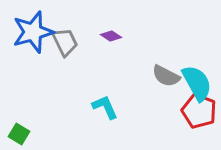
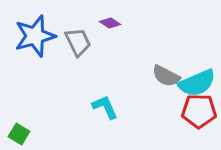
blue star: moved 2 px right, 4 px down
purple diamond: moved 1 px left, 13 px up
gray trapezoid: moved 13 px right
cyan semicircle: rotated 96 degrees clockwise
red pentagon: rotated 20 degrees counterclockwise
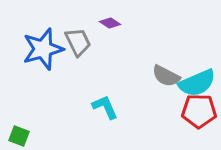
blue star: moved 8 px right, 13 px down
green square: moved 2 px down; rotated 10 degrees counterclockwise
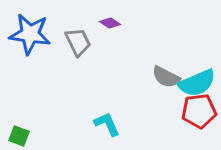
blue star: moved 13 px left, 15 px up; rotated 24 degrees clockwise
gray semicircle: moved 1 px down
cyan L-shape: moved 2 px right, 17 px down
red pentagon: rotated 8 degrees counterclockwise
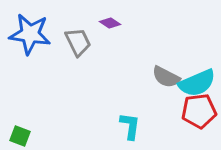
cyan L-shape: moved 23 px right, 2 px down; rotated 32 degrees clockwise
green square: moved 1 px right
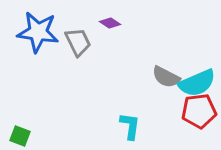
blue star: moved 8 px right, 2 px up
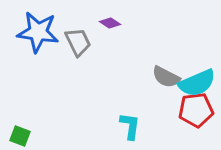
red pentagon: moved 3 px left, 1 px up
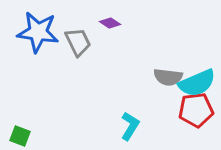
gray semicircle: moved 2 px right; rotated 20 degrees counterclockwise
cyan L-shape: rotated 24 degrees clockwise
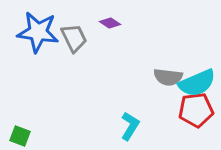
gray trapezoid: moved 4 px left, 4 px up
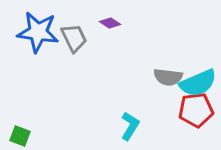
cyan semicircle: moved 1 px right
